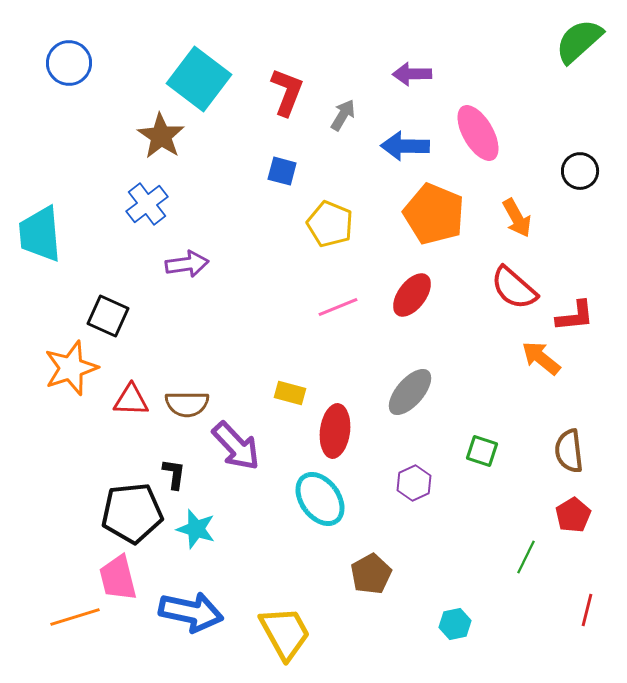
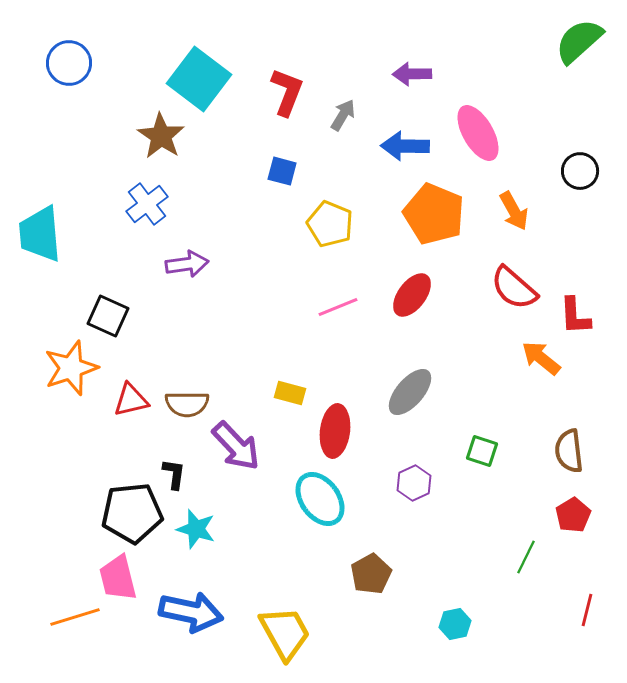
orange arrow at (517, 218): moved 3 px left, 7 px up
red L-shape at (575, 316): rotated 93 degrees clockwise
red triangle at (131, 400): rotated 15 degrees counterclockwise
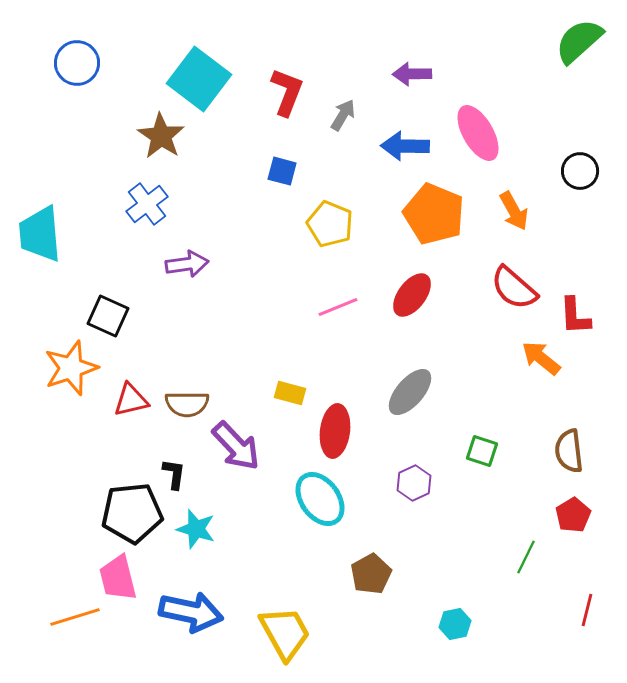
blue circle at (69, 63): moved 8 px right
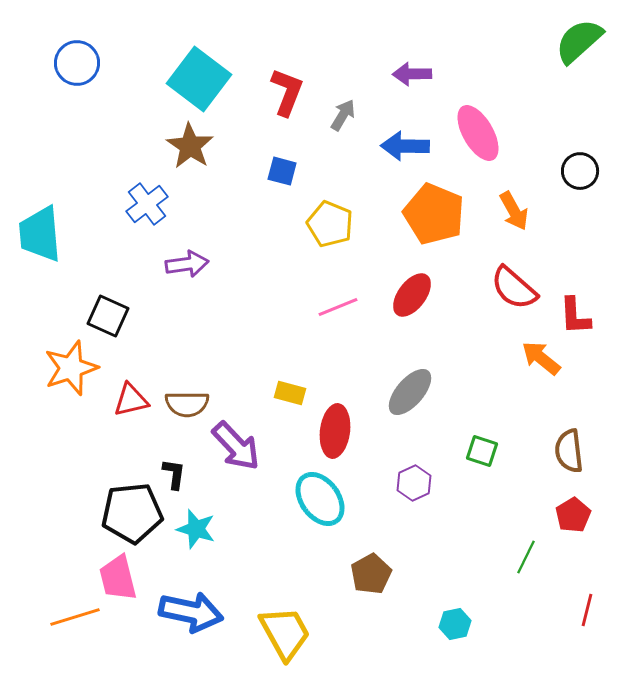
brown star at (161, 136): moved 29 px right, 10 px down
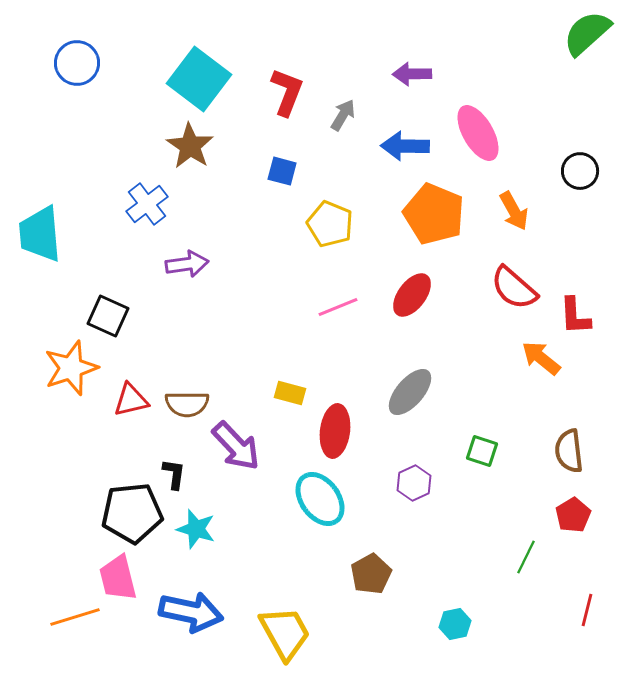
green semicircle at (579, 41): moved 8 px right, 8 px up
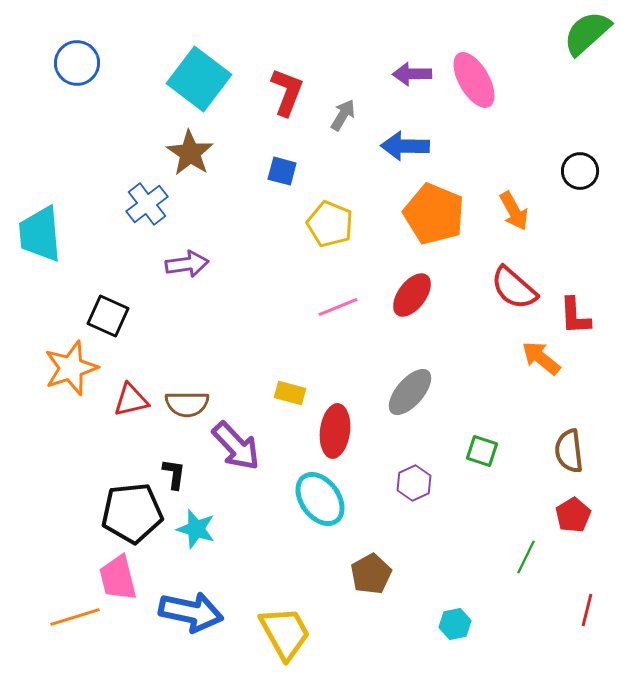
pink ellipse at (478, 133): moved 4 px left, 53 px up
brown star at (190, 146): moved 7 px down
